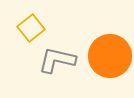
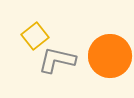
yellow square: moved 4 px right, 8 px down
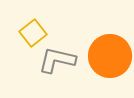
yellow square: moved 2 px left, 3 px up
